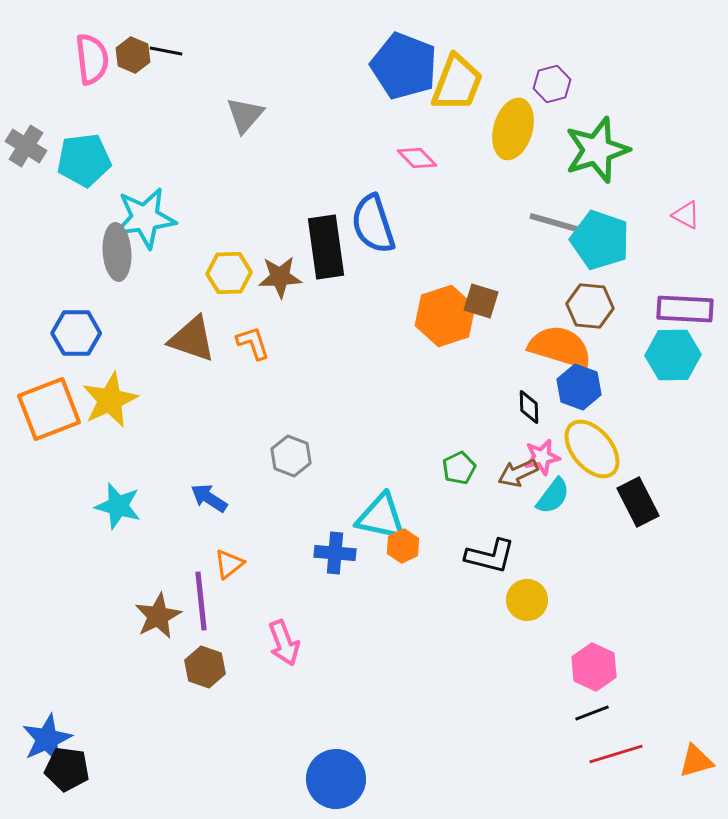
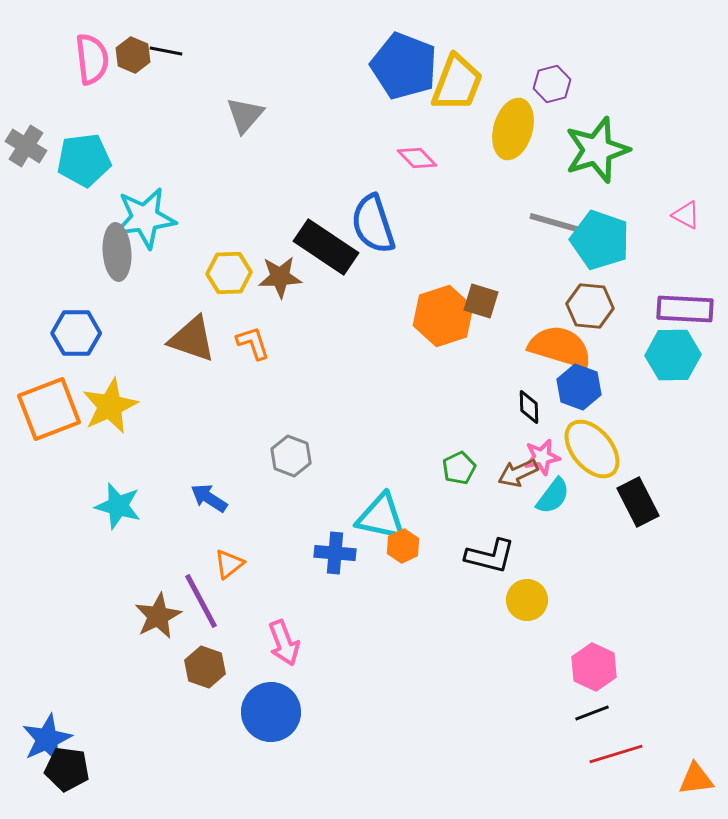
black rectangle at (326, 247): rotated 48 degrees counterclockwise
orange hexagon at (445, 316): moved 2 px left
yellow star at (110, 400): moved 6 px down
purple line at (201, 601): rotated 22 degrees counterclockwise
orange triangle at (696, 761): moved 18 px down; rotated 9 degrees clockwise
blue circle at (336, 779): moved 65 px left, 67 px up
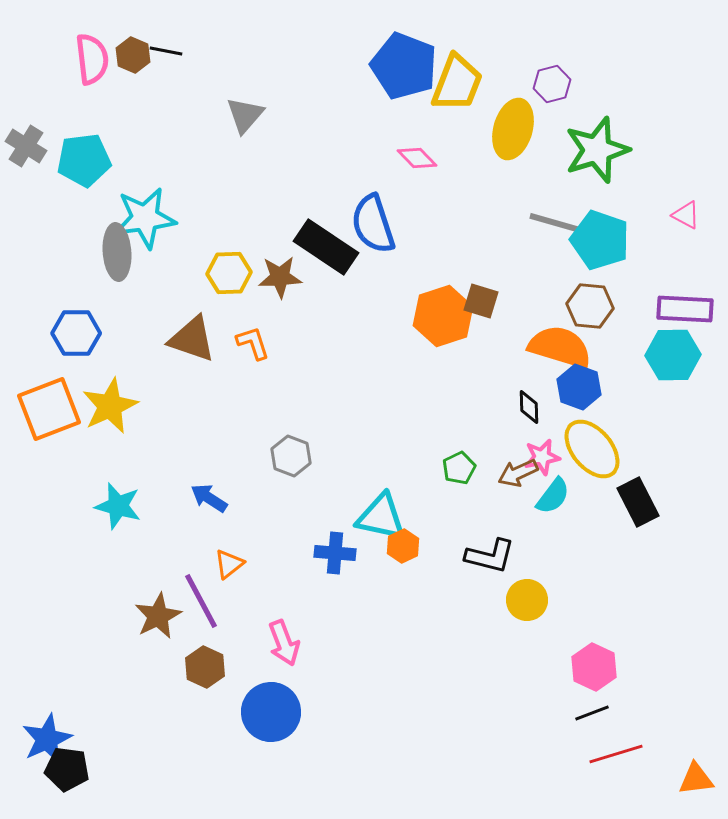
brown hexagon at (205, 667): rotated 6 degrees clockwise
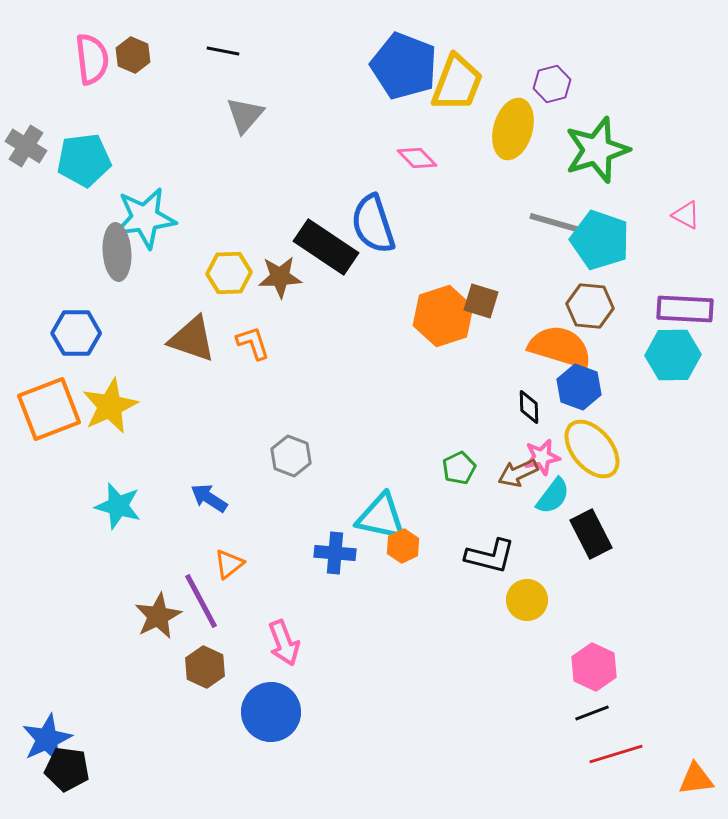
black line at (166, 51): moved 57 px right
black rectangle at (638, 502): moved 47 px left, 32 px down
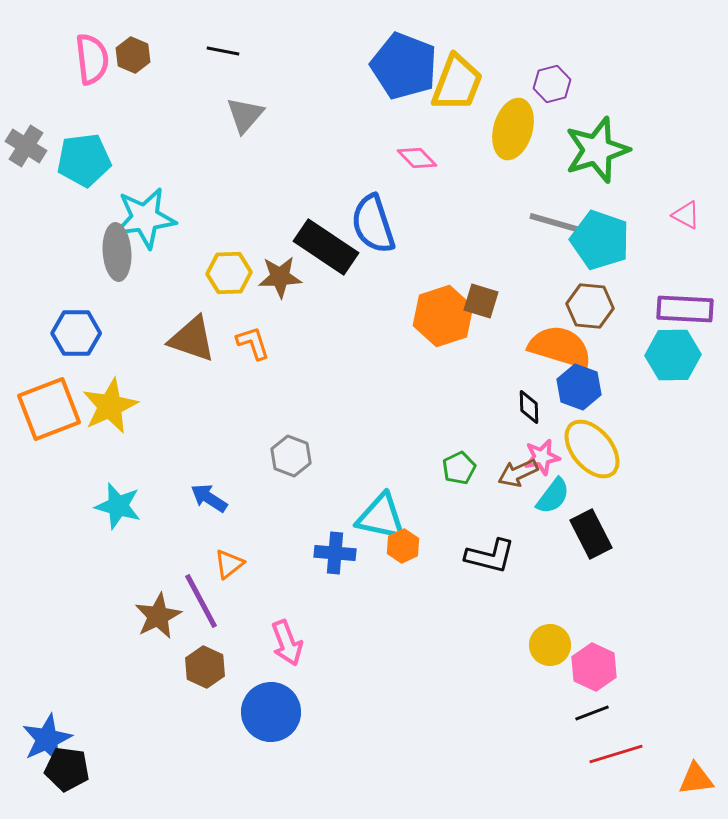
yellow circle at (527, 600): moved 23 px right, 45 px down
pink arrow at (284, 643): moved 3 px right
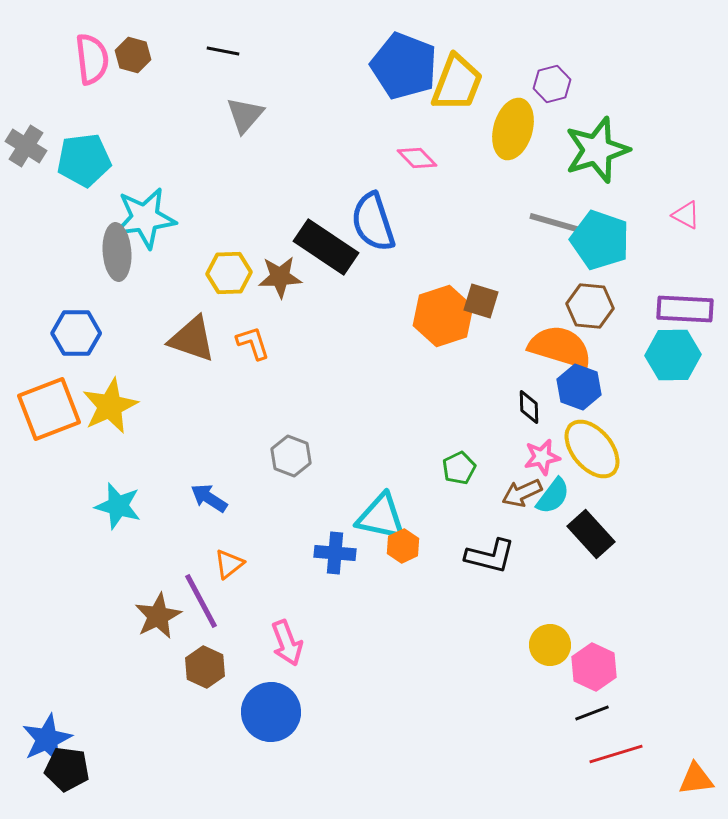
brown hexagon at (133, 55): rotated 8 degrees counterclockwise
blue semicircle at (373, 224): moved 2 px up
brown arrow at (518, 473): moved 4 px right, 20 px down
black rectangle at (591, 534): rotated 15 degrees counterclockwise
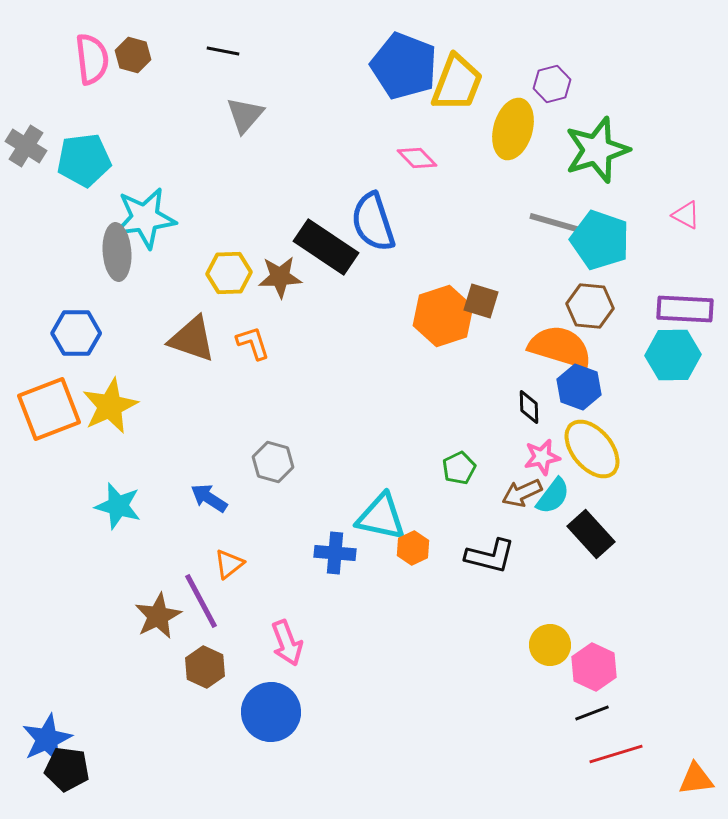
gray hexagon at (291, 456): moved 18 px left, 6 px down; rotated 6 degrees counterclockwise
orange hexagon at (403, 546): moved 10 px right, 2 px down
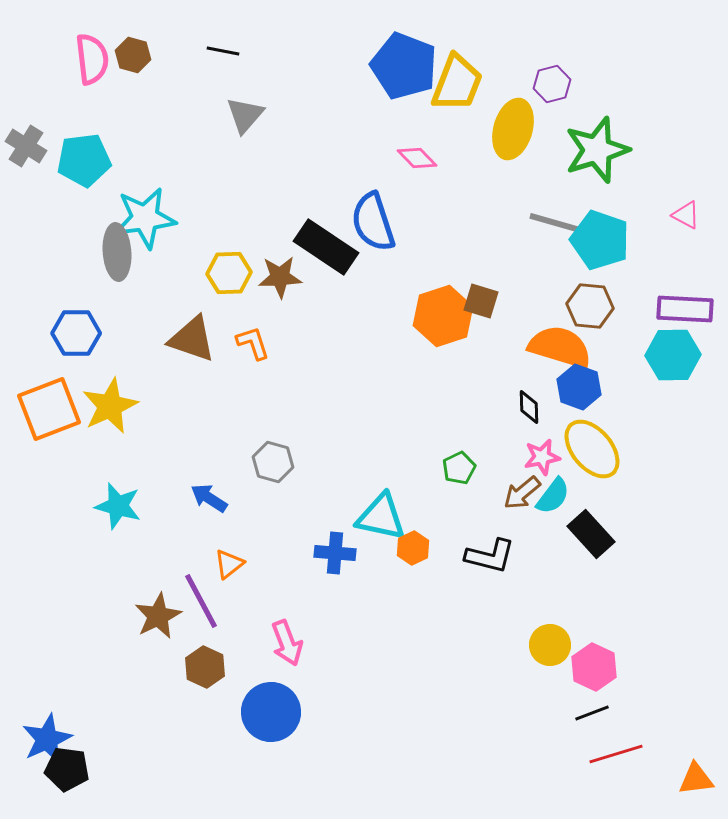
brown arrow at (522, 493): rotated 15 degrees counterclockwise
